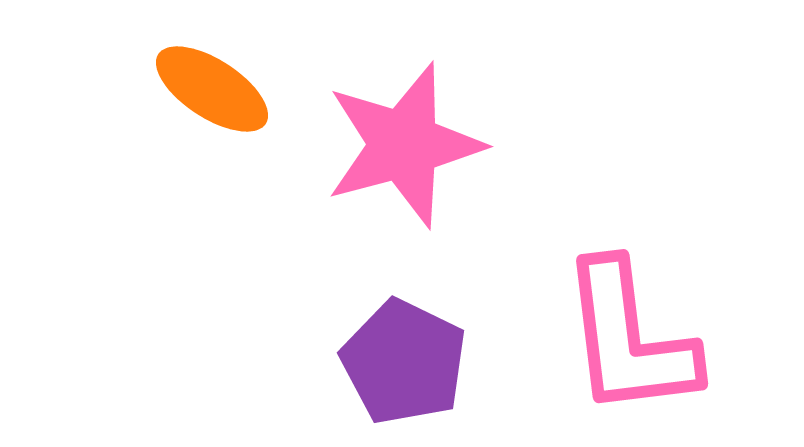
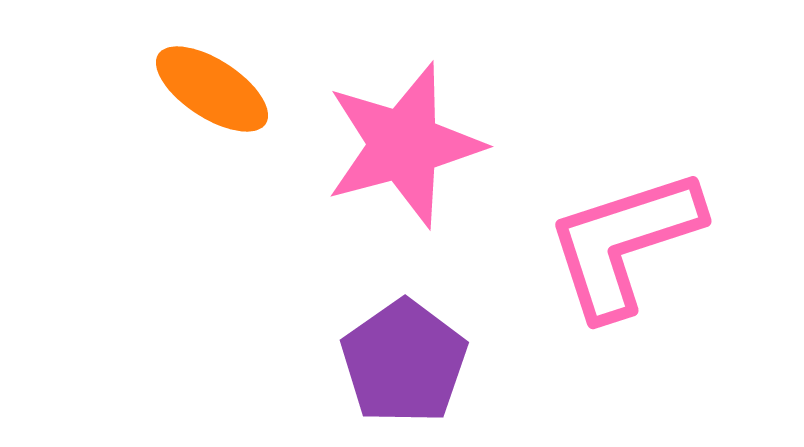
pink L-shape: moved 5 px left, 96 px up; rotated 79 degrees clockwise
purple pentagon: rotated 11 degrees clockwise
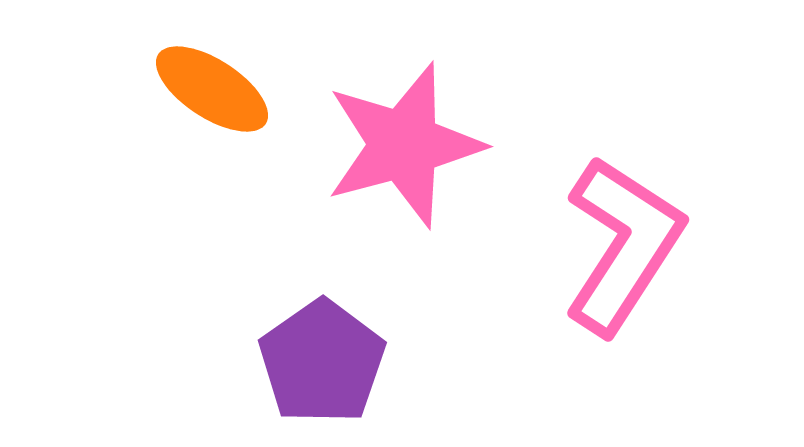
pink L-shape: moved 1 px left, 2 px down; rotated 141 degrees clockwise
purple pentagon: moved 82 px left
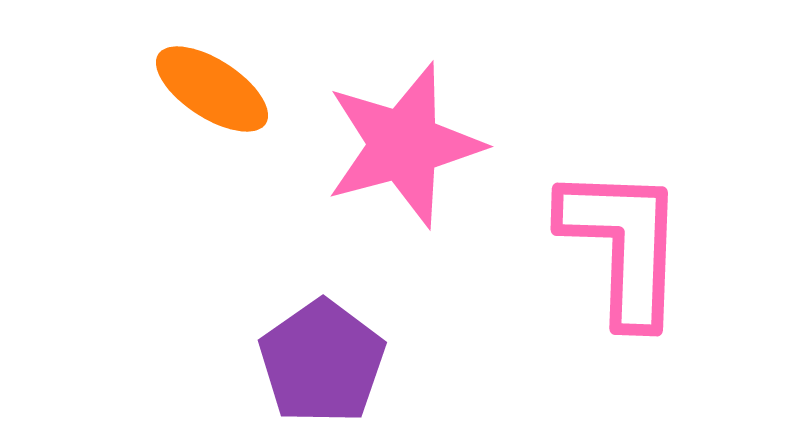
pink L-shape: rotated 31 degrees counterclockwise
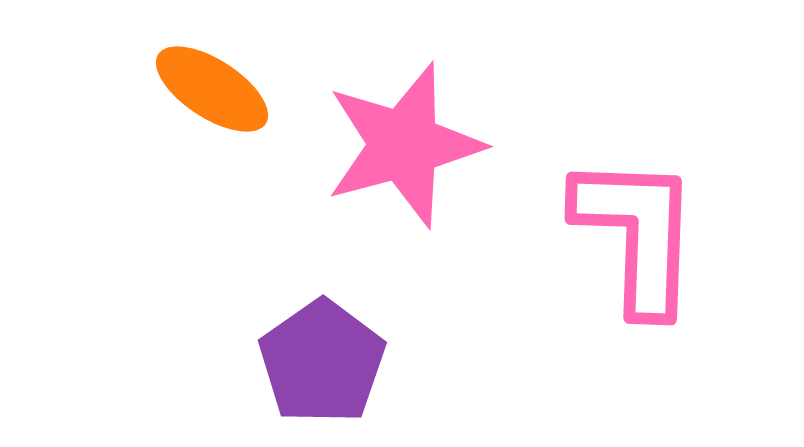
pink L-shape: moved 14 px right, 11 px up
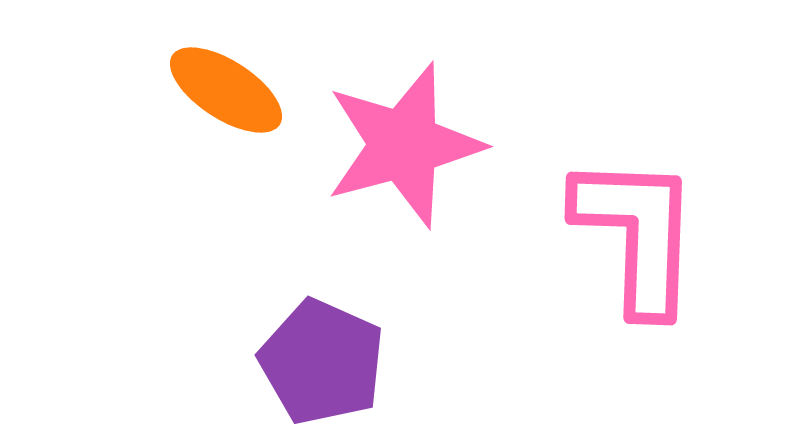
orange ellipse: moved 14 px right, 1 px down
purple pentagon: rotated 13 degrees counterclockwise
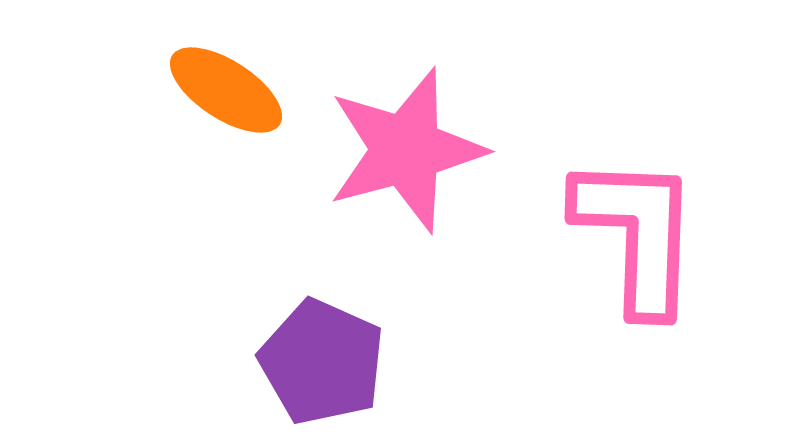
pink star: moved 2 px right, 5 px down
